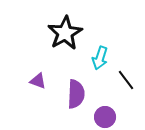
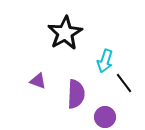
cyan arrow: moved 5 px right, 3 px down
black line: moved 2 px left, 3 px down
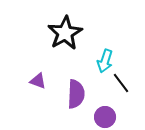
black line: moved 3 px left
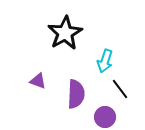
black line: moved 1 px left, 6 px down
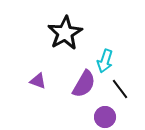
purple semicircle: moved 8 px right, 10 px up; rotated 28 degrees clockwise
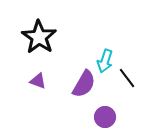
black star: moved 26 px left, 4 px down; rotated 8 degrees counterclockwise
black line: moved 7 px right, 11 px up
